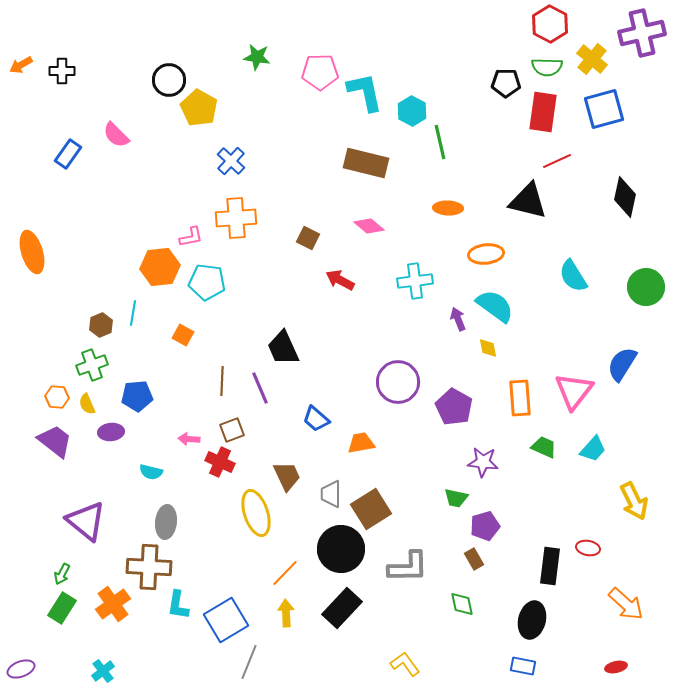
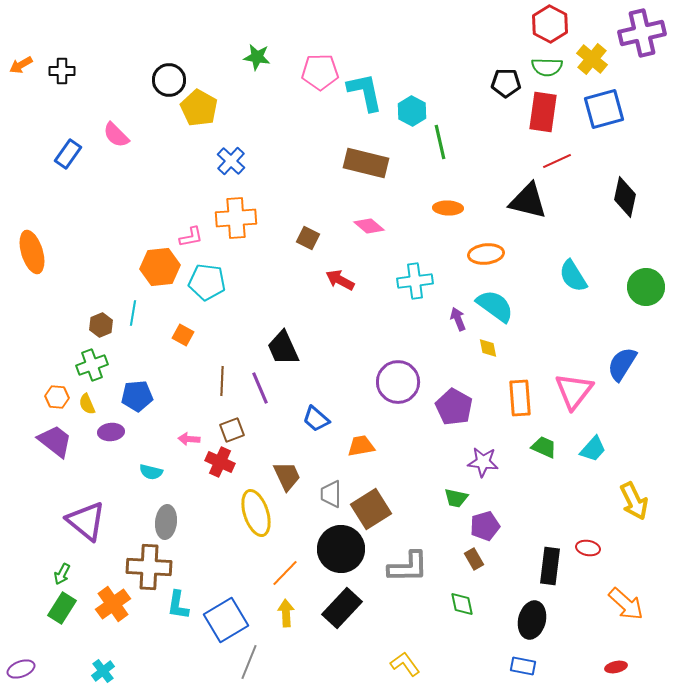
orange trapezoid at (361, 443): moved 3 px down
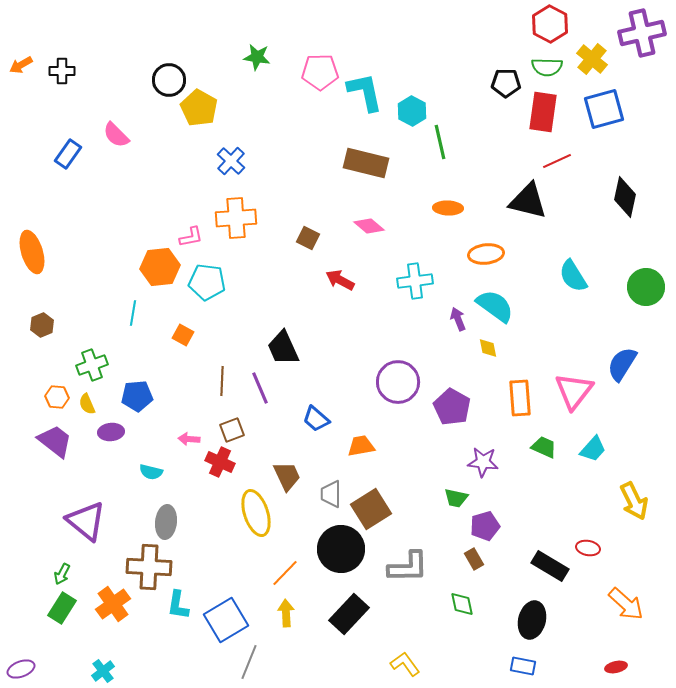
brown hexagon at (101, 325): moved 59 px left
purple pentagon at (454, 407): moved 2 px left
black rectangle at (550, 566): rotated 66 degrees counterclockwise
black rectangle at (342, 608): moved 7 px right, 6 px down
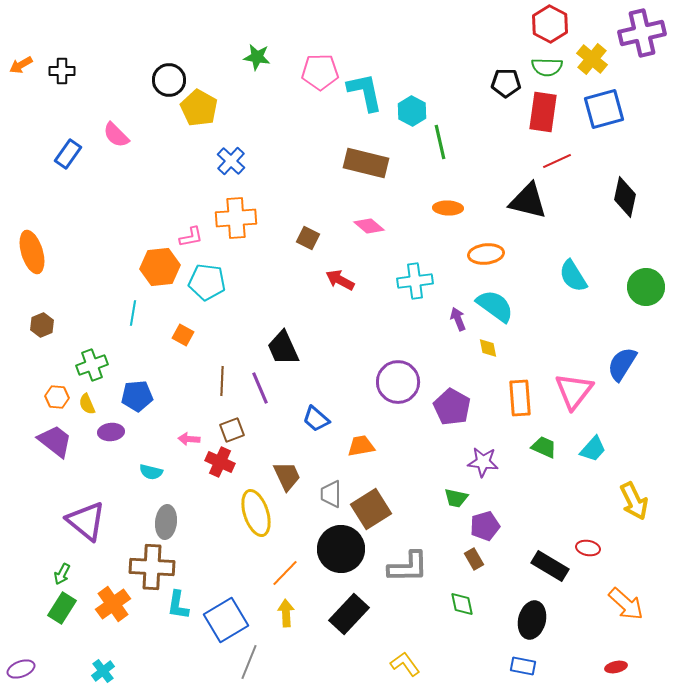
brown cross at (149, 567): moved 3 px right
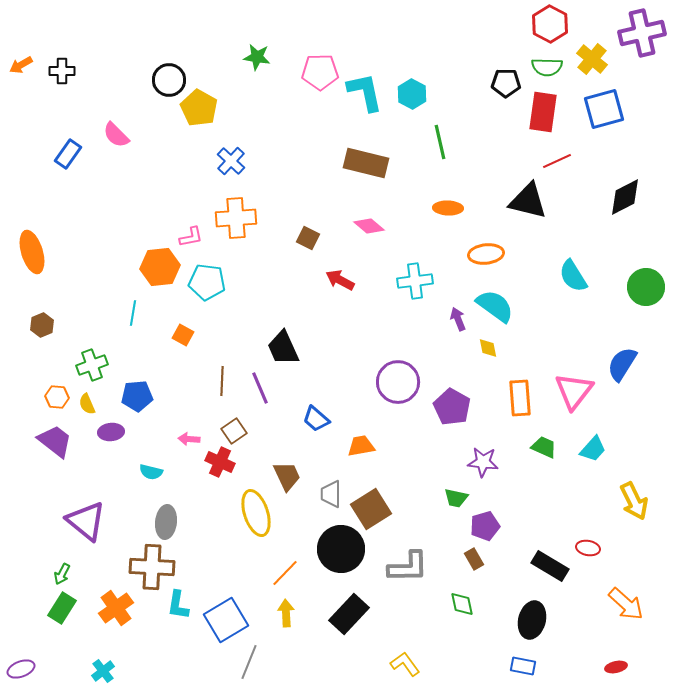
cyan hexagon at (412, 111): moved 17 px up
black diamond at (625, 197): rotated 51 degrees clockwise
brown square at (232, 430): moved 2 px right, 1 px down; rotated 15 degrees counterclockwise
orange cross at (113, 604): moved 3 px right, 4 px down
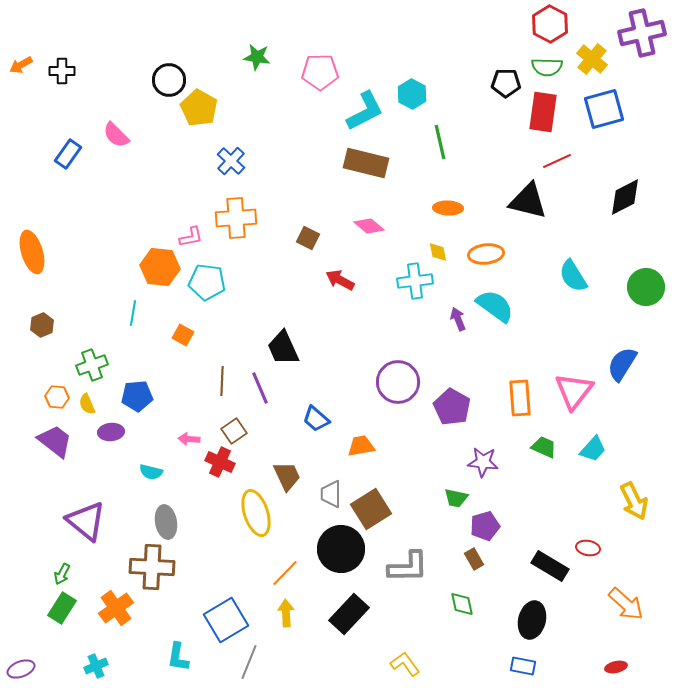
cyan L-shape at (365, 92): moved 19 px down; rotated 75 degrees clockwise
orange hexagon at (160, 267): rotated 12 degrees clockwise
yellow diamond at (488, 348): moved 50 px left, 96 px up
gray ellipse at (166, 522): rotated 16 degrees counterclockwise
cyan L-shape at (178, 605): moved 52 px down
cyan cross at (103, 671): moved 7 px left, 5 px up; rotated 15 degrees clockwise
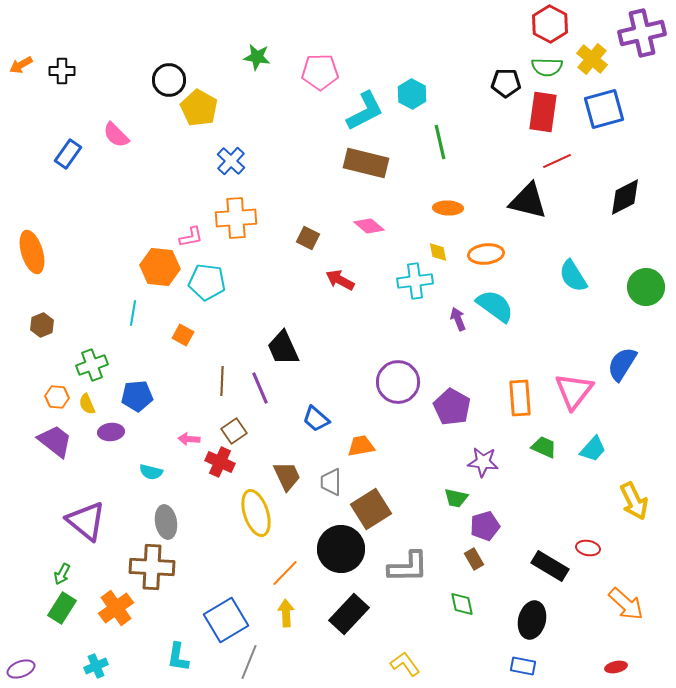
gray trapezoid at (331, 494): moved 12 px up
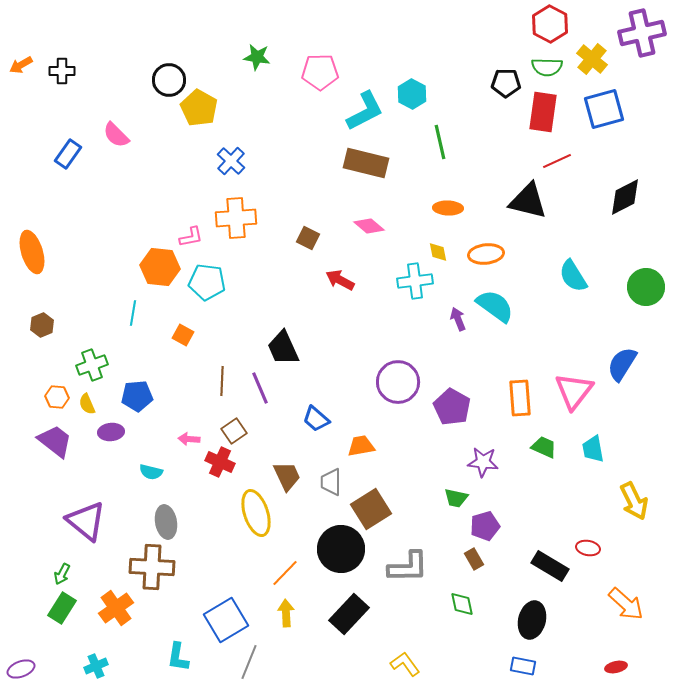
cyan trapezoid at (593, 449): rotated 128 degrees clockwise
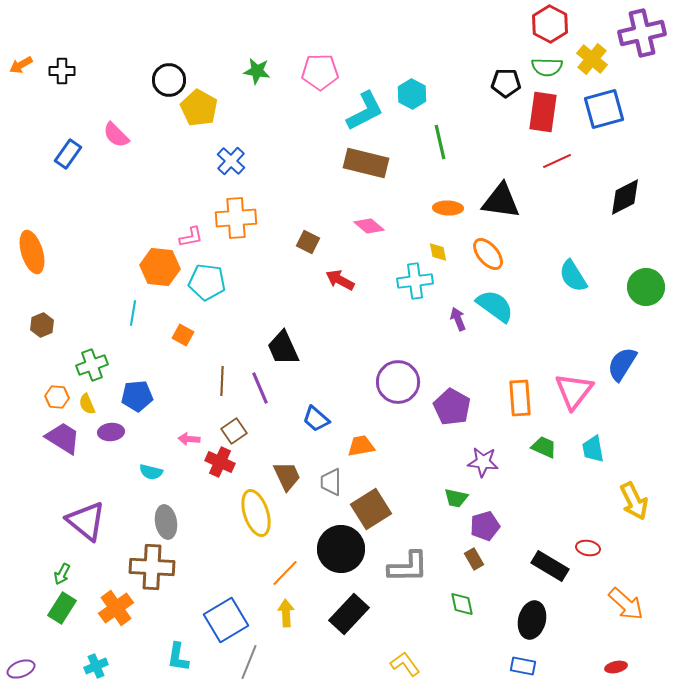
green star at (257, 57): moved 14 px down
black triangle at (528, 201): moved 27 px left; rotated 6 degrees counterclockwise
brown square at (308, 238): moved 4 px down
orange ellipse at (486, 254): moved 2 px right; rotated 56 degrees clockwise
purple trapezoid at (55, 441): moved 8 px right, 3 px up; rotated 6 degrees counterclockwise
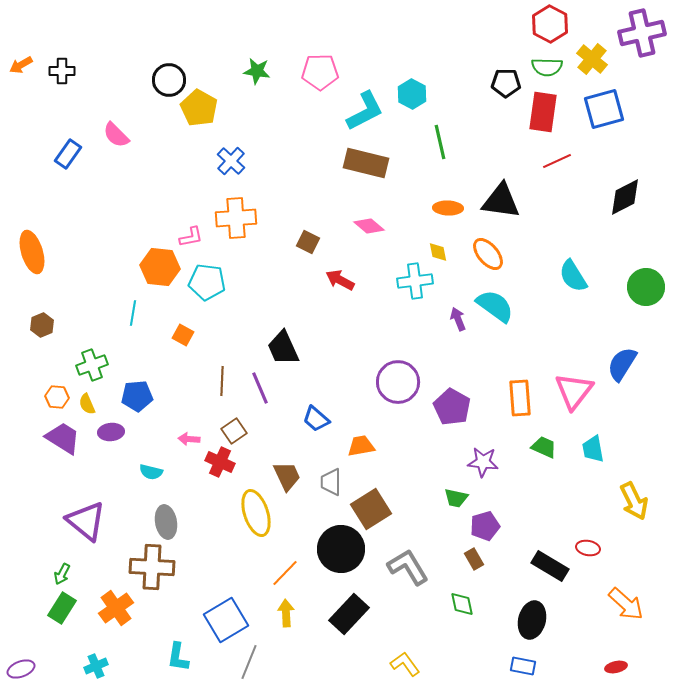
gray L-shape at (408, 567): rotated 120 degrees counterclockwise
